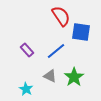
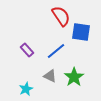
cyan star: rotated 16 degrees clockwise
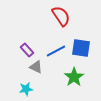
blue square: moved 16 px down
blue line: rotated 12 degrees clockwise
gray triangle: moved 14 px left, 9 px up
cyan star: rotated 16 degrees clockwise
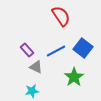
blue square: moved 2 px right; rotated 30 degrees clockwise
cyan star: moved 6 px right, 2 px down
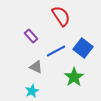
purple rectangle: moved 4 px right, 14 px up
cyan star: rotated 16 degrees counterclockwise
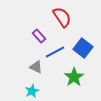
red semicircle: moved 1 px right, 1 px down
purple rectangle: moved 8 px right
blue line: moved 1 px left, 1 px down
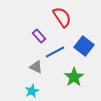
blue square: moved 1 px right, 2 px up
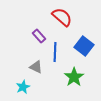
red semicircle: rotated 15 degrees counterclockwise
blue line: rotated 60 degrees counterclockwise
cyan star: moved 9 px left, 4 px up
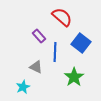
blue square: moved 3 px left, 3 px up
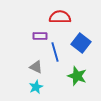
red semicircle: moved 2 px left; rotated 40 degrees counterclockwise
purple rectangle: moved 1 px right; rotated 48 degrees counterclockwise
blue line: rotated 18 degrees counterclockwise
green star: moved 3 px right, 1 px up; rotated 18 degrees counterclockwise
cyan star: moved 13 px right
